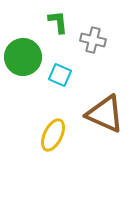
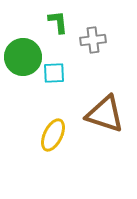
gray cross: rotated 20 degrees counterclockwise
cyan square: moved 6 px left, 2 px up; rotated 25 degrees counterclockwise
brown triangle: rotated 6 degrees counterclockwise
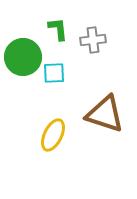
green L-shape: moved 7 px down
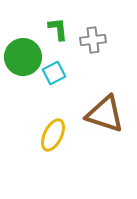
cyan square: rotated 25 degrees counterclockwise
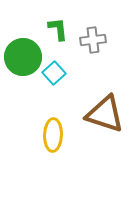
cyan square: rotated 15 degrees counterclockwise
yellow ellipse: rotated 24 degrees counterclockwise
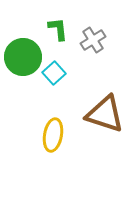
gray cross: rotated 25 degrees counterclockwise
yellow ellipse: rotated 8 degrees clockwise
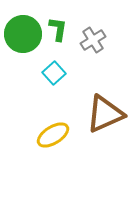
green L-shape: rotated 15 degrees clockwise
green circle: moved 23 px up
brown triangle: rotated 42 degrees counterclockwise
yellow ellipse: rotated 48 degrees clockwise
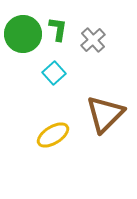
gray cross: rotated 10 degrees counterclockwise
brown triangle: rotated 21 degrees counterclockwise
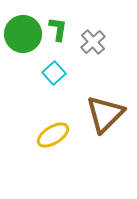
gray cross: moved 2 px down
